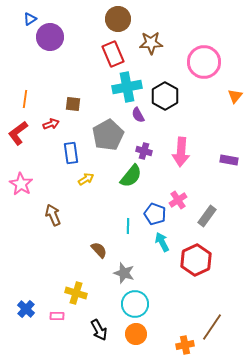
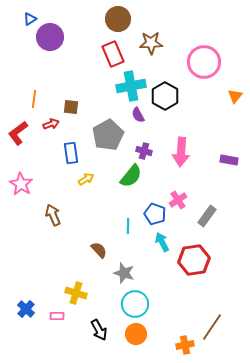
cyan cross: moved 4 px right, 1 px up
orange line: moved 9 px right
brown square: moved 2 px left, 3 px down
red hexagon: moved 2 px left; rotated 16 degrees clockwise
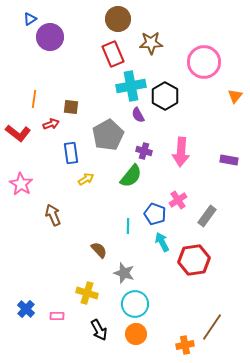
red L-shape: rotated 105 degrees counterclockwise
yellow cross: moved 11 px right
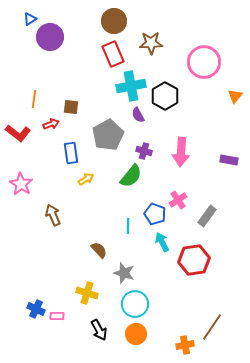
brown circle: moved 4 px left, 2 px down
blue cross: moved 10 px right; rotated 18 degrees counterclockwise
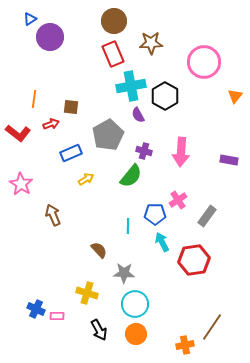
blue rectangle: rotated 75 degrees clockwise
blue pentagon: rotated 20 degrees counterclockwise
gray star: rotated 15 degrees counterclockwise
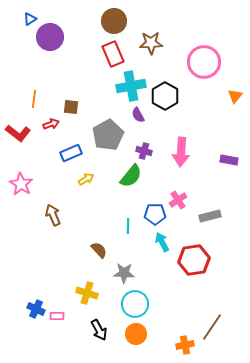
gray rectangle: moved 3 px right; rotated 40 degrees clockwise
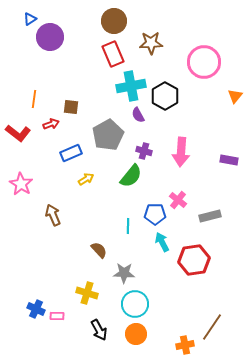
pink cross: rotated 18 degrees counterclockwise
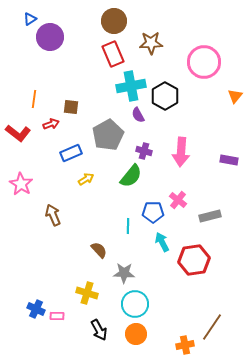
blue pentagon: moved 2 px left, 2 px up
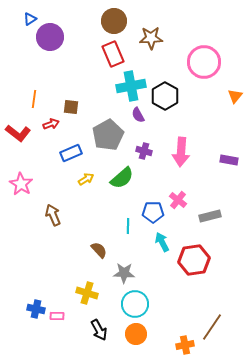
brown star: moved 5 px up
green semicircle: moved 9 px left, 2 px down; rotated 10 degrees clockwise
blue cross: rotated 12 degrees counterclockwise
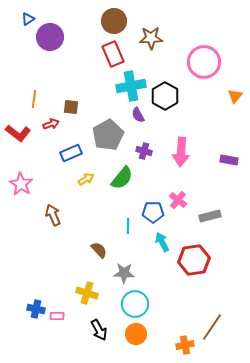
blue triangle: moved 2 px left
green semicircle: rotated 10 degrees counterclockwise
